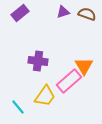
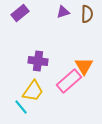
brown semicircle: rotated 72 degrees clockwise
yellow trapezoid: moved 12 px left, 5 px up
cyan line: moved 3 px right
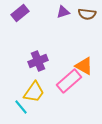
brown semicircle: rotated 96 degrees clockwise
purple cross: rotated 30 degrees counterclockwise
orange triangle: rotated 30 degrees counterclockwise
yellow trapezoid: moved 1 px right, 1 px down
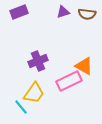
purple rectangle: moved 1 px left, 1 px up; rotated 18 degrees clockwise
pink rectangle: rotated 15 degrees clockwise
yellow trapezoid: moved 1 px down
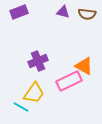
purple triangle: rotated 32 degrees clockwise
cyan line: rotated 21 degrees counterclockwise
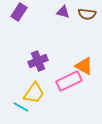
purple rectangle: rotated 36 degrees counterclockwise
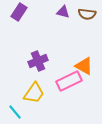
cyan line: moved 6 px left, 5 px down; rotated 21 degrees clockwise
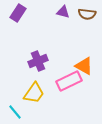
purple rectangle: moved 1 px left, 1 px down
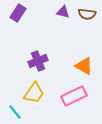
pink rectangle: moved 5 px right, 15 px down
